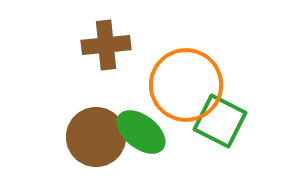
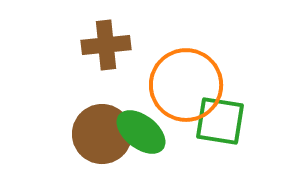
green square: rotated 18 degrees counterclockwise
brown circle: moved 6 px right, 3 px up
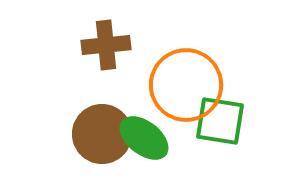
green ellipse: moved 3 px right, 6 px down
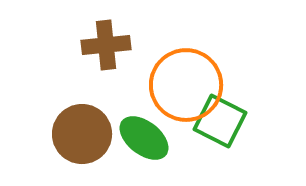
green square: rotated 18 degrees clockwise
brown circle: moved 20 px left
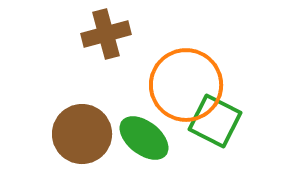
brown cross: moved 11 px up; rotated 9 degrees counterclockwise
green square: moved 5 px left
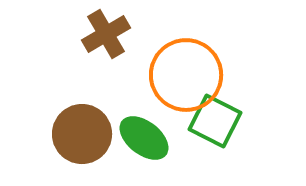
brown cross: rotated 15 degrees counterclockwise
orange circle: moved 10 px up
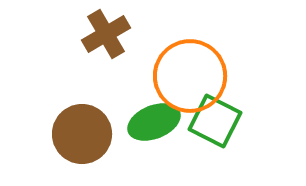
orange circle: moved 4 px right, 1 px down
green ellipse: moved 10 px right, 16 px up; rotated 60 degrees counterclockwise
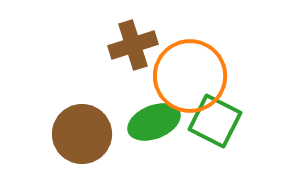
brown cross: moved 27 px right, 11 px down; rotated 12 degrees clockwise
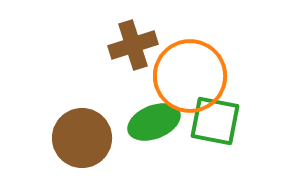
green square: rotated 16 degrees counterclockwise
brown circle: moved 4 px down
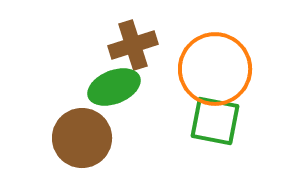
orange circle: moved 25 px right, 7 px up
green ellipse: moved 40 px left, 35 px up
